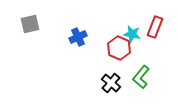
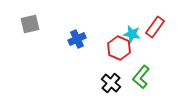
red rectangle: rotated 15 degrees clockwise
blue cross: moved 1 px left, 2 px down
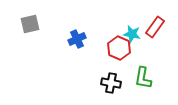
green L-shape: moved 2 px right, 1 px down; rotated 30 degrees counterclockwise
black cross: rotated 30 degrees counterclockwise
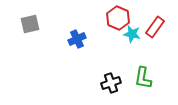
red hexagon: moved 1 px left, 30 px up
black cross: rotated 30 degrees counterclockwise
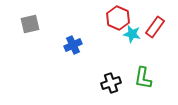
blue cross: moved 4 px left, 6 px down
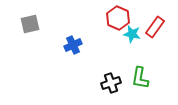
green L-shape: moved 3 px left
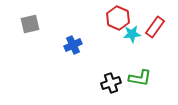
cyan star: rotated 18 degrees counterclockwise
green L-shape: rotated 90 degrees counterclockwise
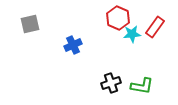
green L-shape: moved 2 px right, 8 px down
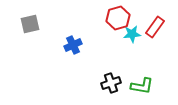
red hexagon: rotated 20 degrees clockwise
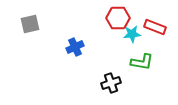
red hexagon: rotated 15 degrees clockwise
red rectangle: rotated 75 degrees clockwise
blue cross: moved 2 px right, 2 px down
green L-shape: moved 24 px up
